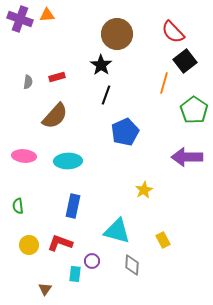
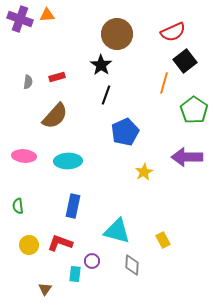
red semicircle: rotated 70 degrees counterclockwise
yellow star: moved 18 px up
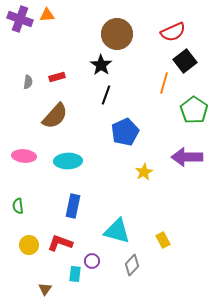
gray diamond: rotated 40 degrees clockwise
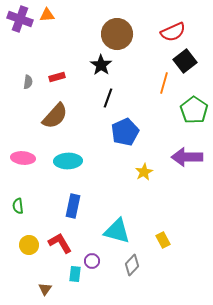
black line: moved 2 px right, 3 px down
pink ellipse: moved 1 px left, 2 px down
red L-shape: rotated 40 degrees clockwise
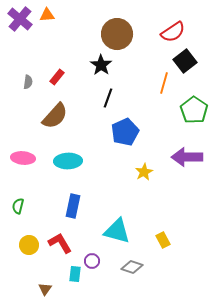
purple cross: rotated 20 degrees clockwise
red semicircle: rotated 10 degrees counterclockwise
red rectangle: rotated 35 degrees counterclockwise
green semicircle: rotated 21 degrees clockwise
gray diamond: moved 2 px down; rotated 65 degrees clockwise
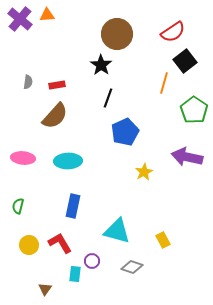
red rectangle: moved 8 px down; rotated 42 degrees clockwise
purple arrow: rotated 12 degrees clockwise
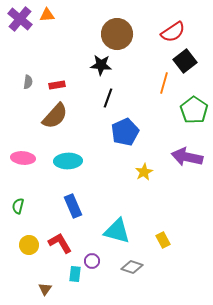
black star: rotated 30 degrees counterclockwise
blue rectangle: rotated 35 degrees counterclockwise
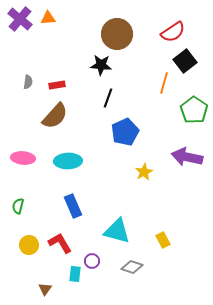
orange triangle: moved 1 px right, 3 px down
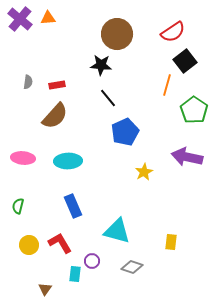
orange line: moved 3 px right, 2 px down
black line: rotated 60 degrees counterclockwise
yellow rectangle: moved 8 px right, 2 px down; rotated 35 degrees clockwise
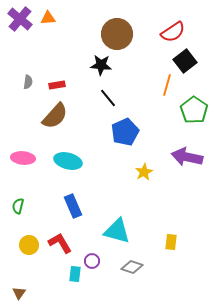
cyan ellipse: rotated 16 degrees clockwise
brown triangle: moved 26 px left, 4 px down
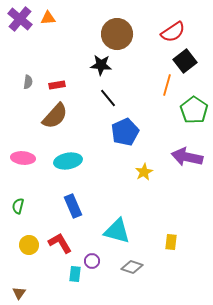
cyan ellipse: rotated 24 degrees counterclockwise
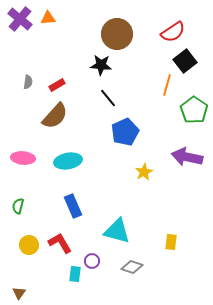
red rectangle: rotated 21 degrees counterclockwise
